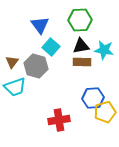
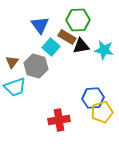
green hexagon: moved 2 px left
brown rectangle: moved 15 px left, 25 px up; rotated 30 degrees clockwise
yellow pentagon: moved 3 px left
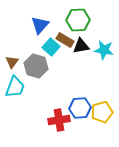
blue triangle: rotated 18 degrees clockwise
brown rectangle: moved 2 px left, 3 px down
cyan trapezoid: rotated 50 degrees counterclockwise
blue hexagon: moved 13 px left, 10 px down
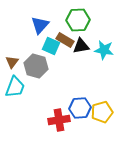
cyan square: moved 1 px up; rotated 18 degrees counterclockwise
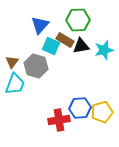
cyan star: rotated 24 degrees counterclockwise
cyan trapezoid: moved 3 px up
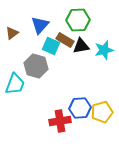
brown triangle: moved 29 px up; rotated 16 degrees clockwise
red cross: moved 1 px right, 1 px down
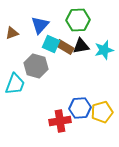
brown triangle: rotated 16 degrees clockwise
brown rectangle: moved 7 px down
cyan square: moved 2 px up
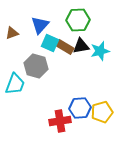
cyan square: moved 1 px left, 1 px up
cyan star: moved 4 px left, 1 px down
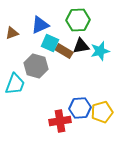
blue triangle: rotated 24 degrees clockwise
brown rectangle: moved 1 px left, 4 px down
